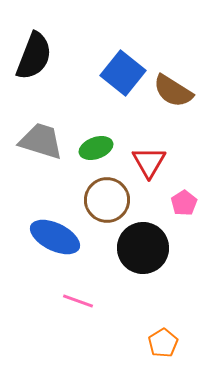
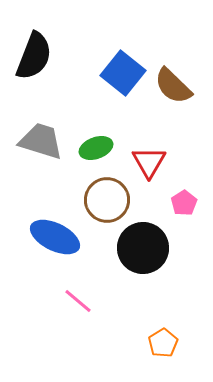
brown semicircle: moved 5 px up; rotated 12 degrees clockwise
pink line: rotated 20 degrees clockwise
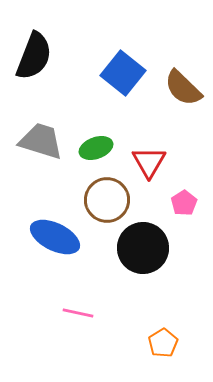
brown semicircle: moved 10 px right, 2 px down
pink line: moved 12 px down; rotated 28 degrees counterclockwise
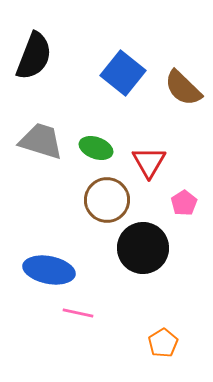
green ellipse: rotated 40 degrees clockwise
blue ellipse: moved 6 px left, 33 px down; rotated 15 degrees counterclockwise
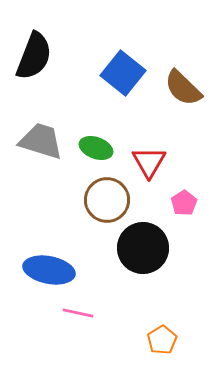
orange pentagon: moved 1 px left, 3 px up
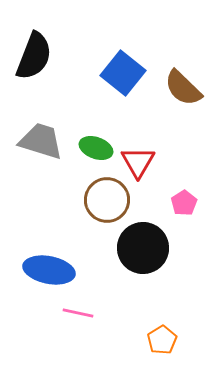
red triangle: moved 11 px left
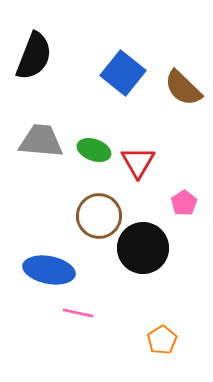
gray trapezoid: rotated 12 degrees counterclockwise
green ellipse: moved 2 px left, 2 px down
brown circle: moved 8 px left, 16 px down
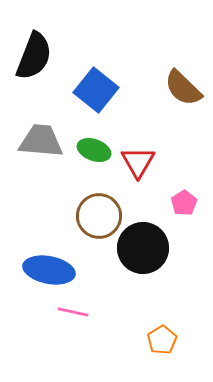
blue square: moved 27 px left, 17 px down
pink line: moved 5 px left, 1 px up
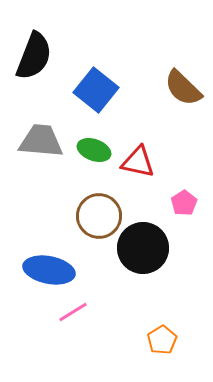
red triangle: rotated 48 degrees counterclockwise
pink line: rotated 44 degrees counterclockwise
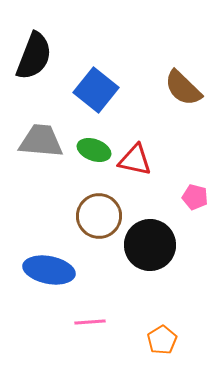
red triangle: moved 3 px left, 2 px up
pink pentagon: moved 11 px right, 6 px up; rotated 25 degrees counterclockwise
black circle: moved 7 px right, 3 px up
pink line: moved 17 px right, 10 px down; rotated 28 degrees clockwise
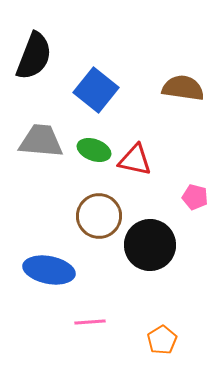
brown semicircle: rotated 144 degrees clockwise
